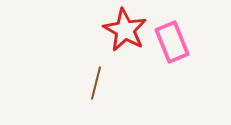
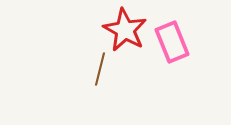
brown line: moved 4 px right, 14 px up
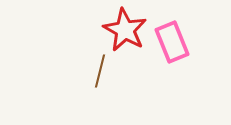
brown line: moved 2 px down
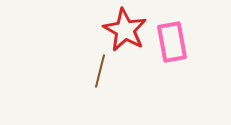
pink rectangle: rotated 12 degrees clockwise
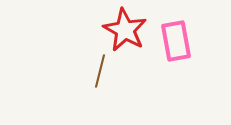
pink rectangle: moved 4 px right, 1 px up
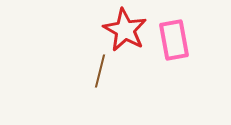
pink rectangle: moved 2 px left, 1 px up
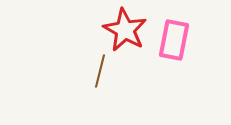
pink rectangle: rotated 21 degrees clockwise
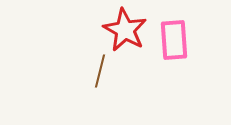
pink rectangle: rotated 15 degrees counterclockwise
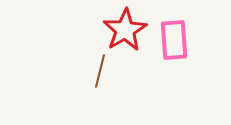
red star: rotated 12 degrees clockwise
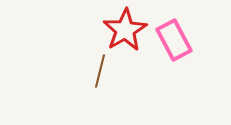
pink rectangle: rotated 24 degrees counterclockwise
